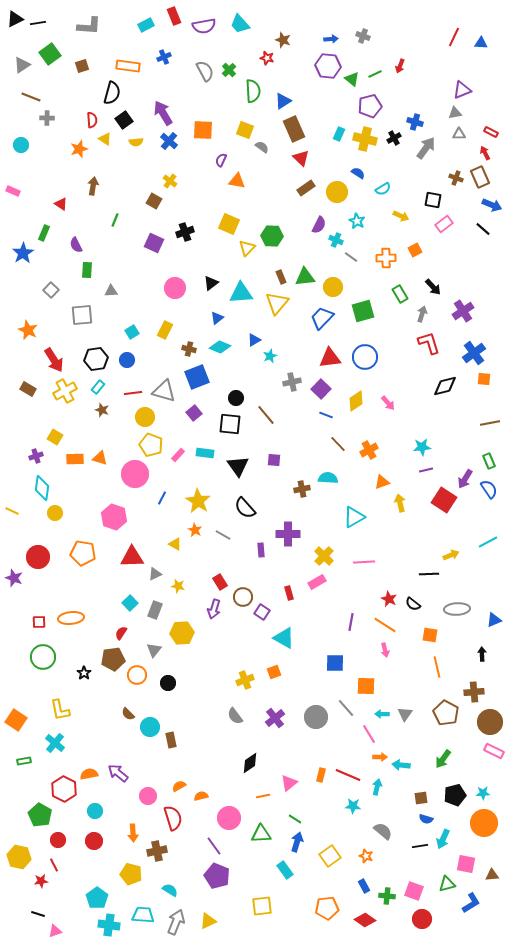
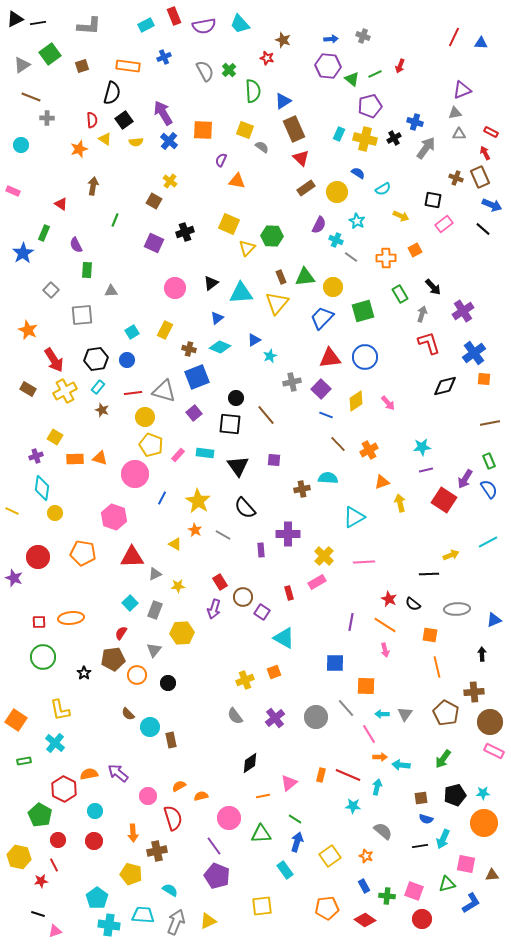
yellow star at (178, 586): rotated 16 degrees counterclockwise
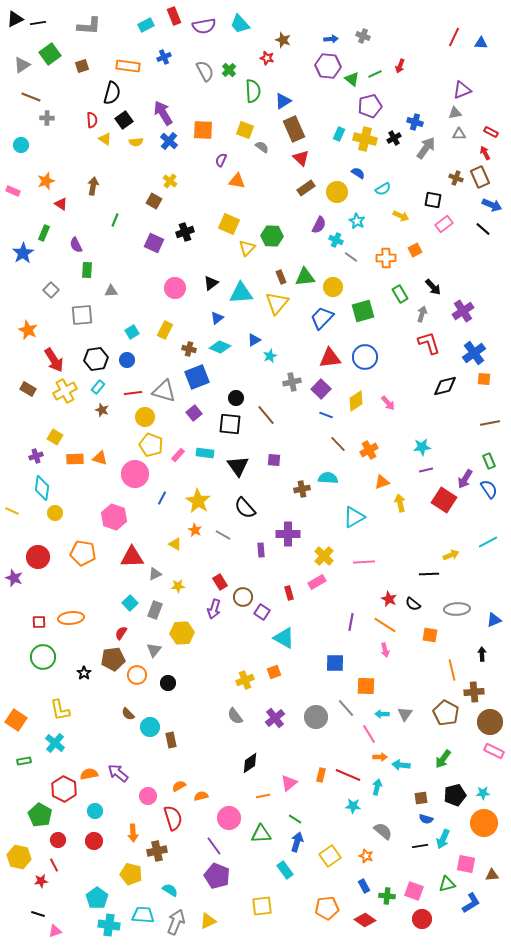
orange star at (79, 149): moved 33 px left, 32 px down
orange line at (437, 667): moved 15 px right, 3 px down
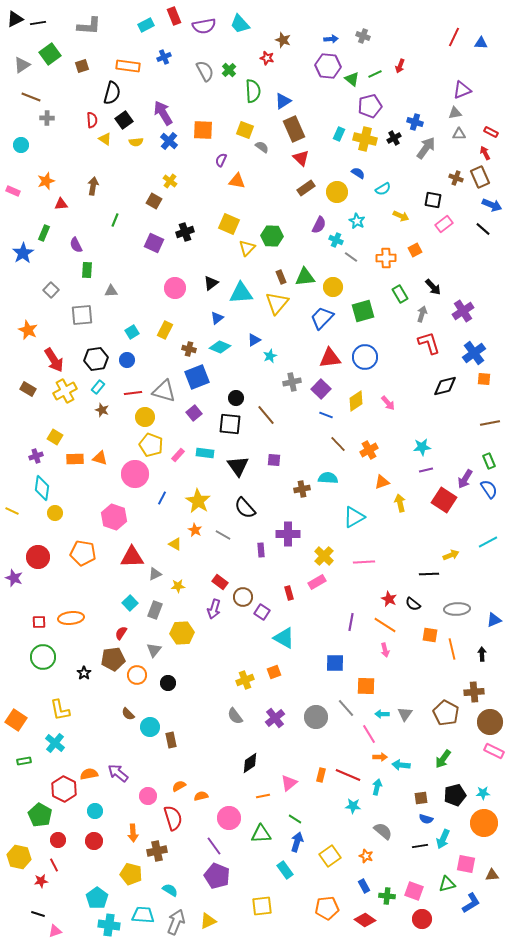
red triangle at (61, 204): rotated 40 degrees counterclockwise
red rectangle at (220, 582): rotated 21 degrees counterclockwise
orange line at (452, 670): moved 21 px up
